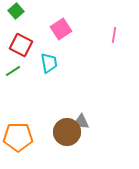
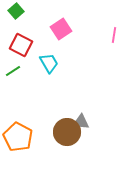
cyan trapezoid: rotated 20 degrees counterclockwise
orange pentagon: rotated 28 degrees clockwise
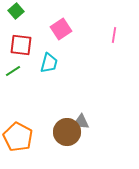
red square: rotated 20 degrees counterclockwise
cyan trapezoid: rotated 45 degrees clockwise
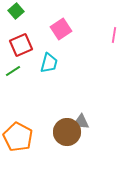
red square: rotated 30 degrees counterclockwise
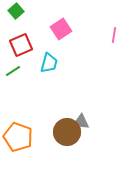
orange pentagon: rotated 8 degrees counterclockwise
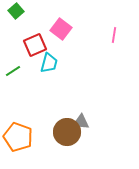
pink square: rotated 20 degrees counterclockwise
red square: moved 14 px right
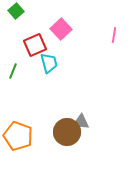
pink square: rotated 10 degrees clockwise
cyan trapezoid: rotated 30 degrees counterclockwise
green line: rotated 35 degrees counterclockwise
orange pentagon: moved 1 px up
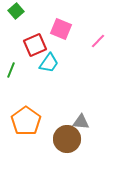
pink square: rotated 25 degrees counterclockwise
pink line: moved 16 px left, 6 px down; rotated 35 degrees clockwise
cyan trapezoid: rotated 50 degrees clockwise
green line: moved 2 px left, 1 px up
brown circle: moved 7 px down
orange pentagon: moved 8 px right, 15 px up; rotated 16 degrees clockwise
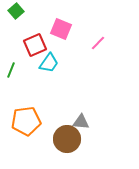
pink line: moved 2 px down
orange pentagon: rotated 28 degrees clockwise
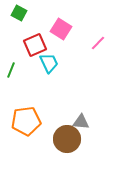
green square: moved 3 px right, 2 px down; rotated 21 degrees counterclockwise
pink square: rotated 10 degrees clockwise
cyan trapezoid: rotated 60 degrees counterclockwise
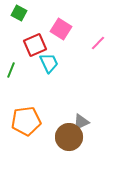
gray triangle: rotated 30 degrees counterclockwise
brown circle: moved 2 px right, 2 px up
